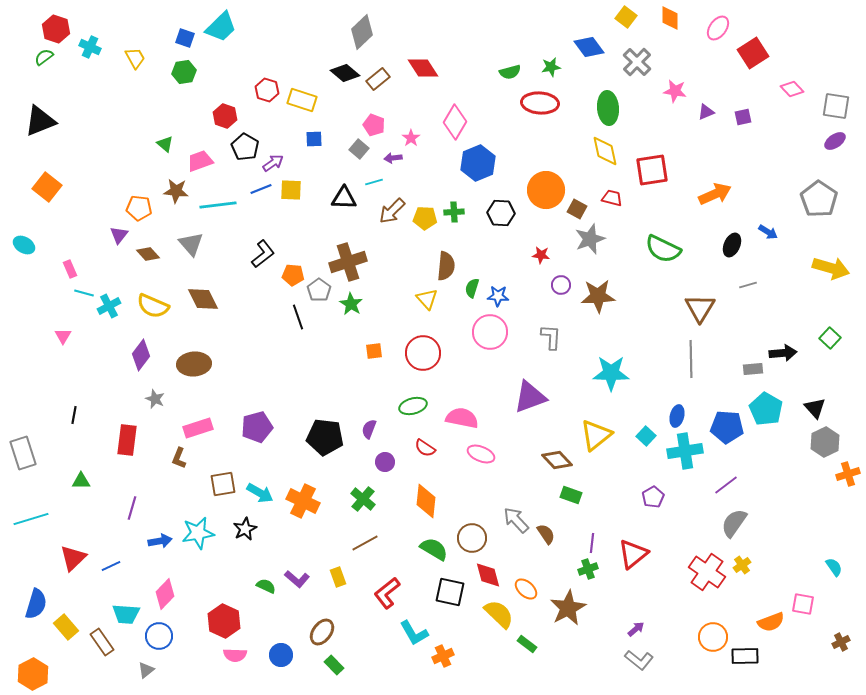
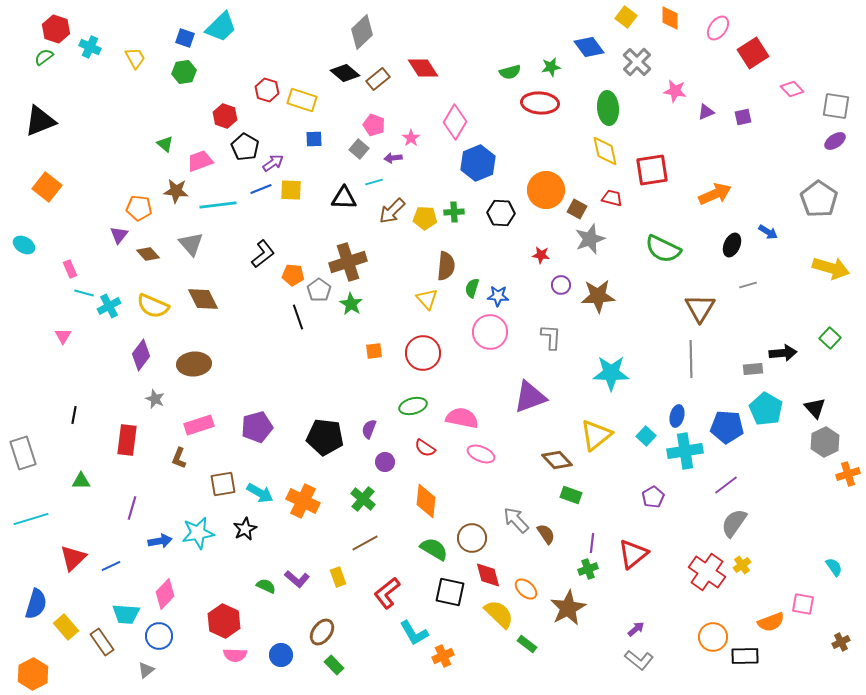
pink rectangle at (198, 428): moved 1 px right, 3 px up
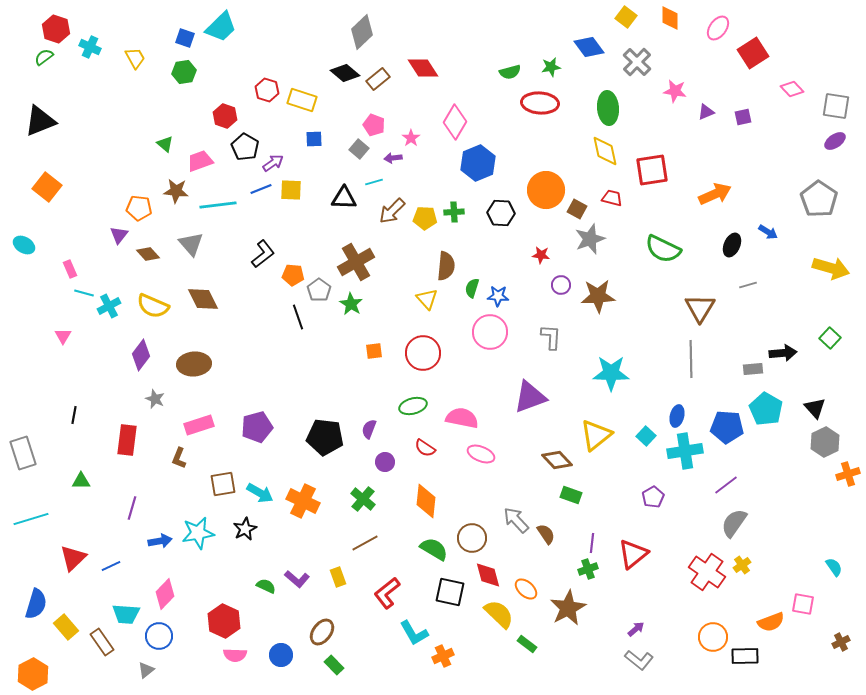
brown cross at (348, 262): moved 8 px right; rotated 12 degrees counterclockwise
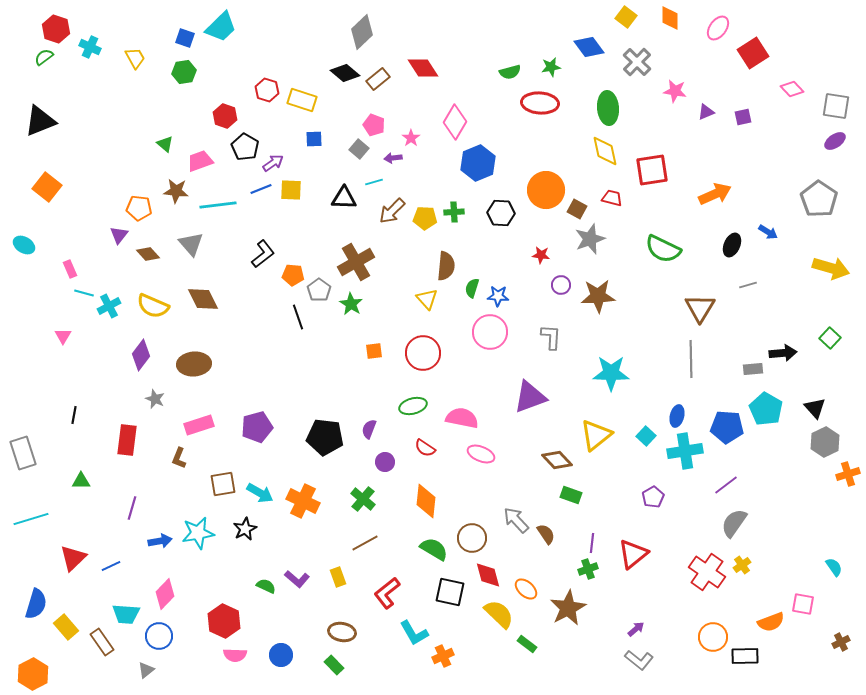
brown ellipse at (322, 632): moved 20 px right; rotated 64 degrees clockwise
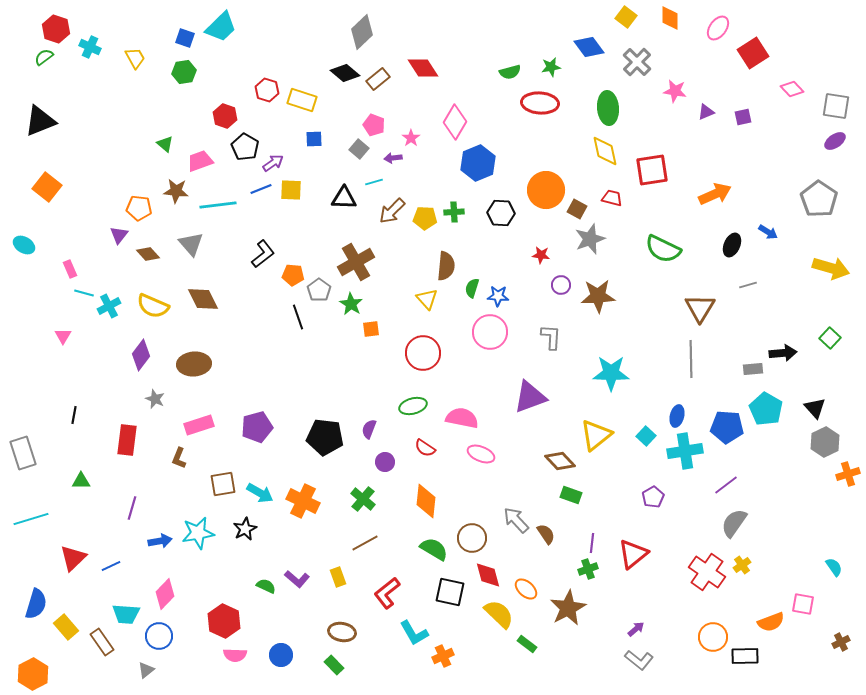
orange square at (374, 351): moved 3 px left, 22 px up
brown diamond at (557, 460): moved 3 px right, 1 px down
